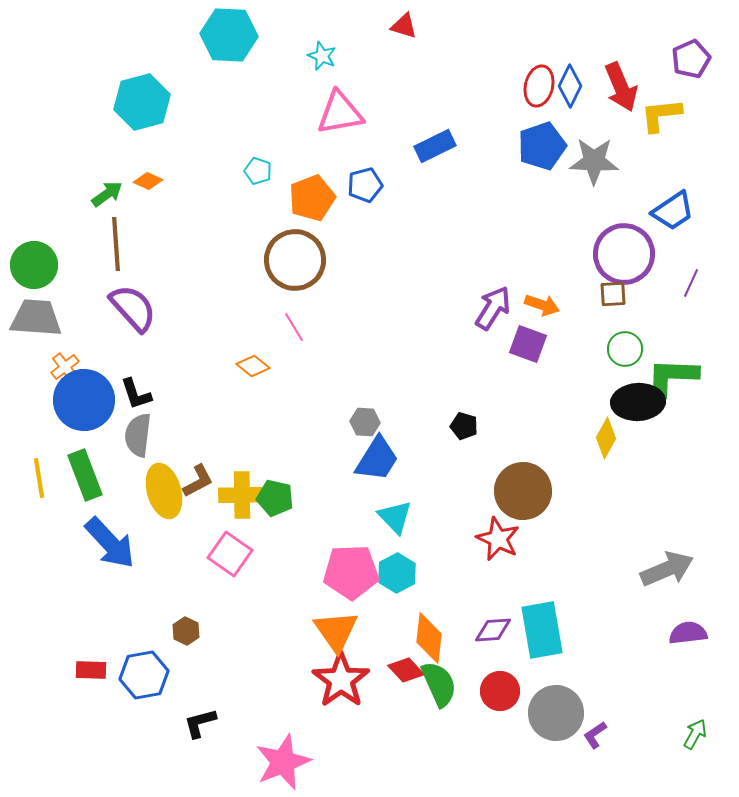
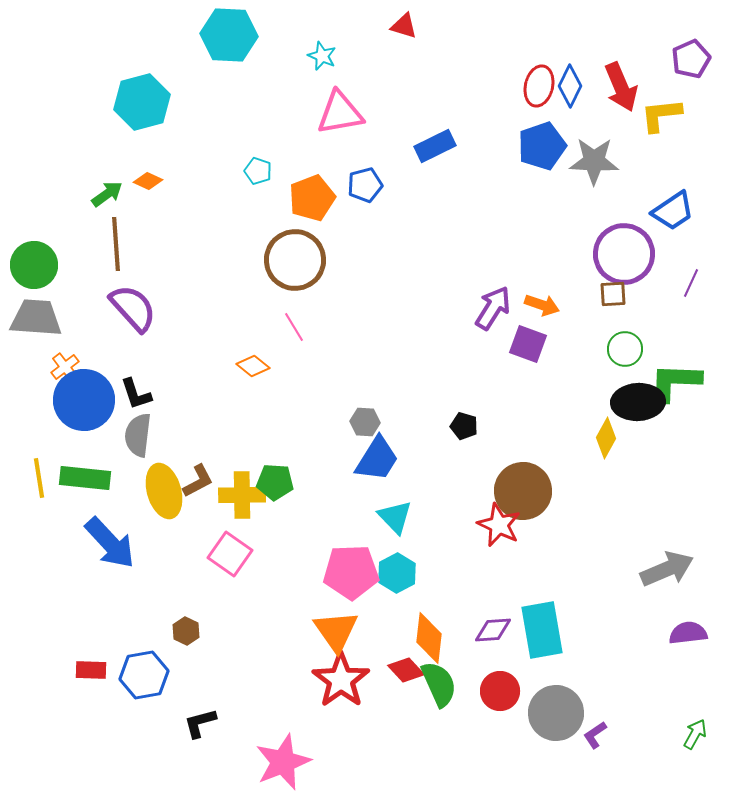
green L-shape at (672, 377): moved 3 px right, 5 px down
green rectangle at (85, 475): moved 3 px down; rotated 63 degrees counterclockwise
green pentagon at (275, 498): moved 16 px up; rotated 9 degrees counterclockwise
red star at (498, 539): moved 1 px right, 14 px up
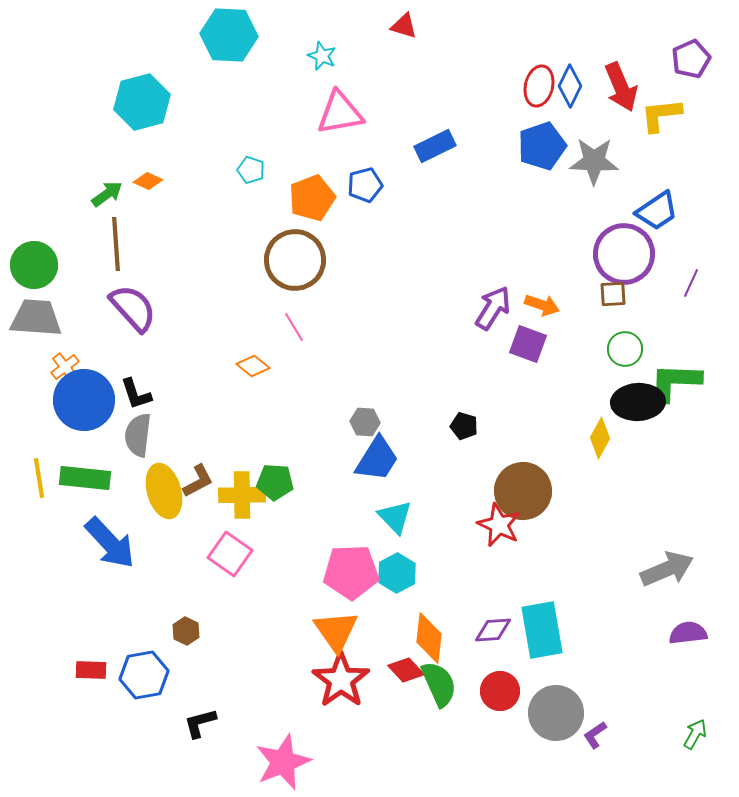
cyan pentagon at (258, 171): moved 7 px left, 1 px up
blue trapezoid at (673, 211): moved 16 px left
yellow diamond at (606, 438): moved 6 px left
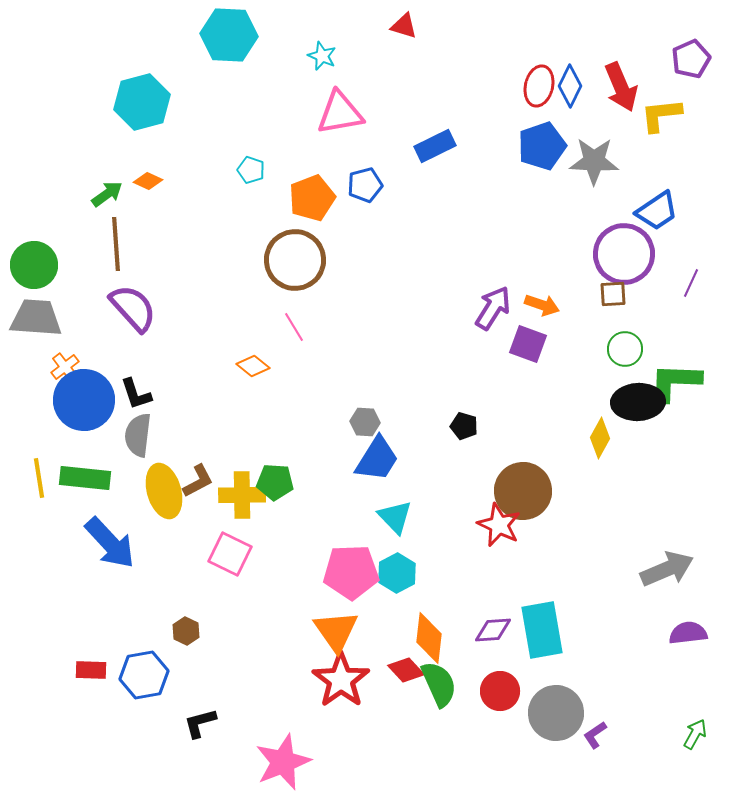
pink square at (230, 554): rotated 9 degrees counterclockwise
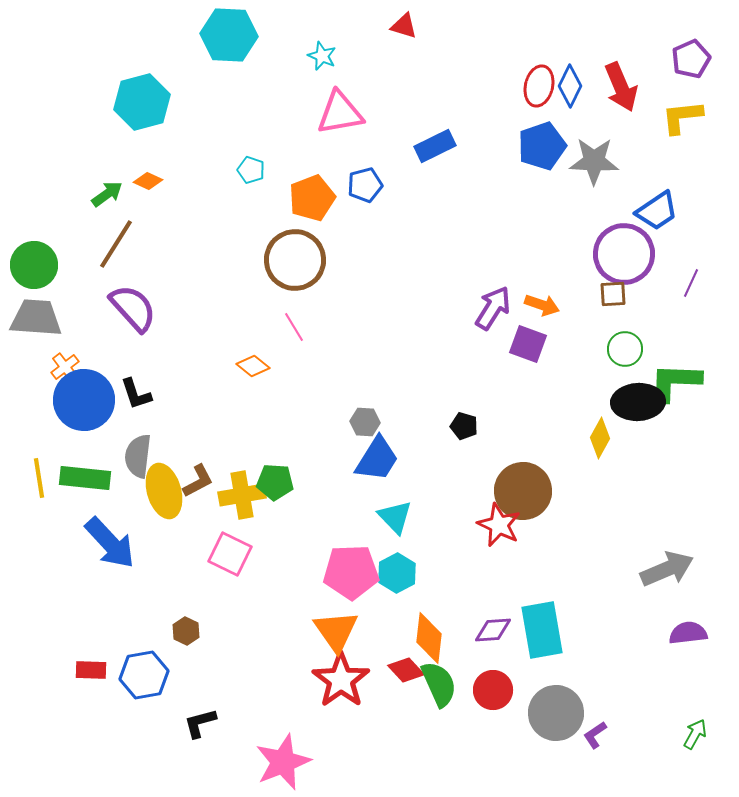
yellow L-shape at (661, 115): moved 21 px right, 2 px down
brown line at (116, 244): rotated 36 degrees clockwise
gray semicircle at (138, 435): moved 21 px down
yellow cross at (242, 495): rotated 9 degrees counterclockwise
red circle at (500, 691): moved 7 px left, 1 px up
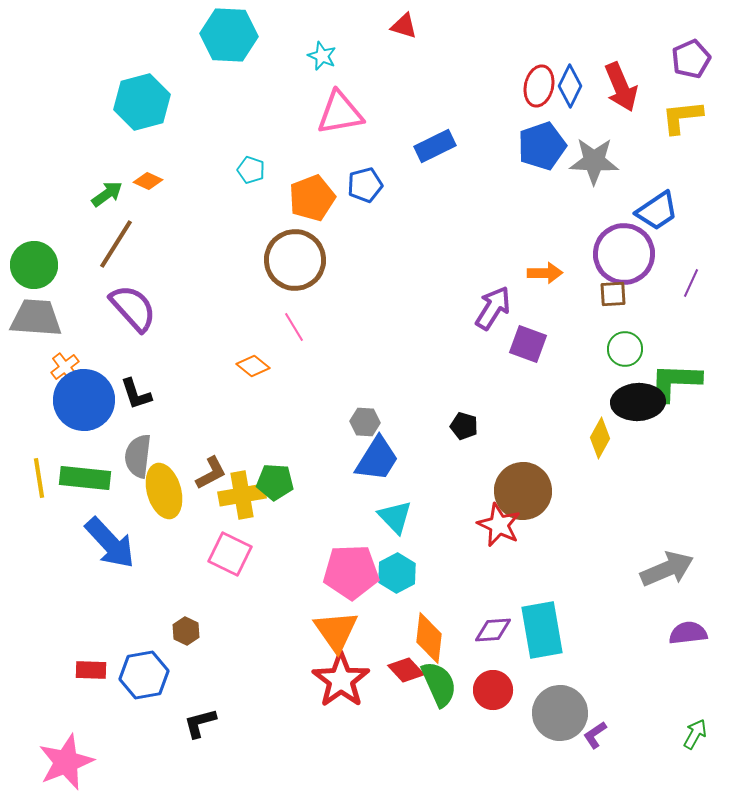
orange arrow at (542, 305): moved 3 px right, 32 px up; rotated 20 degrees counterclockwise
brown L-shape at (198, 481): moved 13 px right, 8 px up
gray circle at (556, 713): moved 4 px right
pink star at (283, 762): moved 217 px left
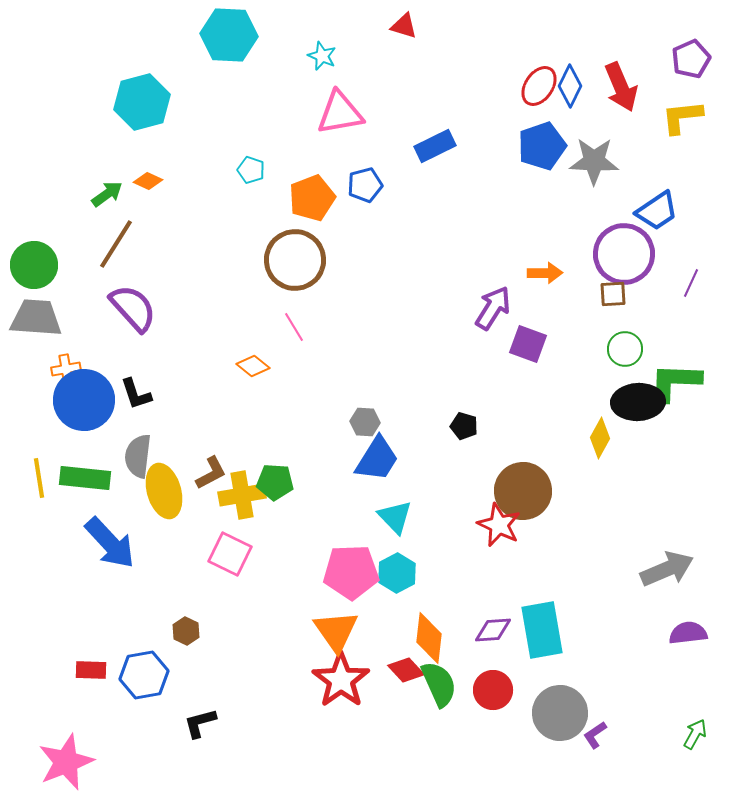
red ellipse at (539, 86): rotated 21 degrees clockwise
orange cross at (65, 367): moved 1 px right, 2 px down; rotated 28 degrees clockwise
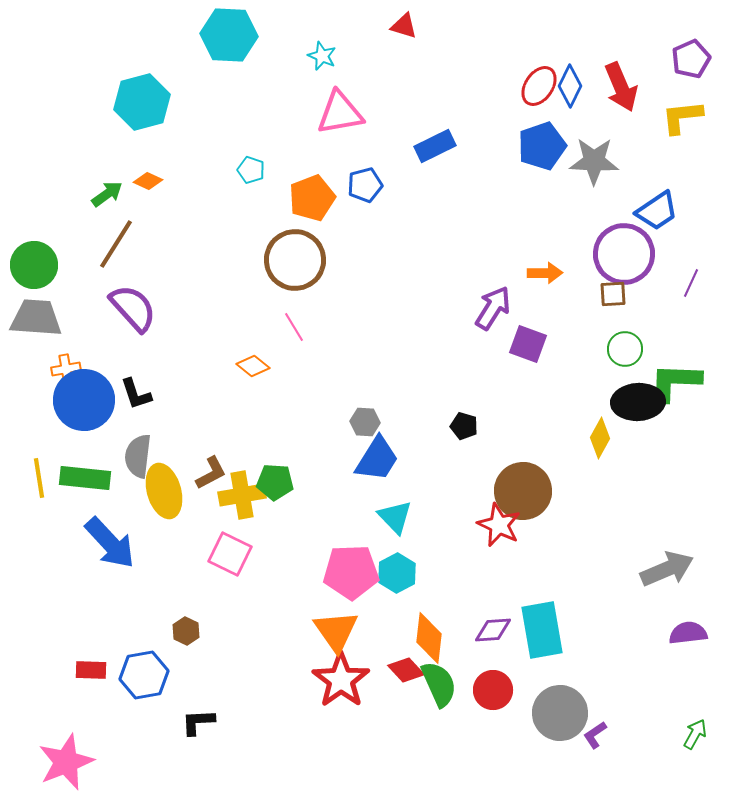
black L-shape at (200, 723): moved 2 px left, 1 px up; rotated 12 degrees clockwise
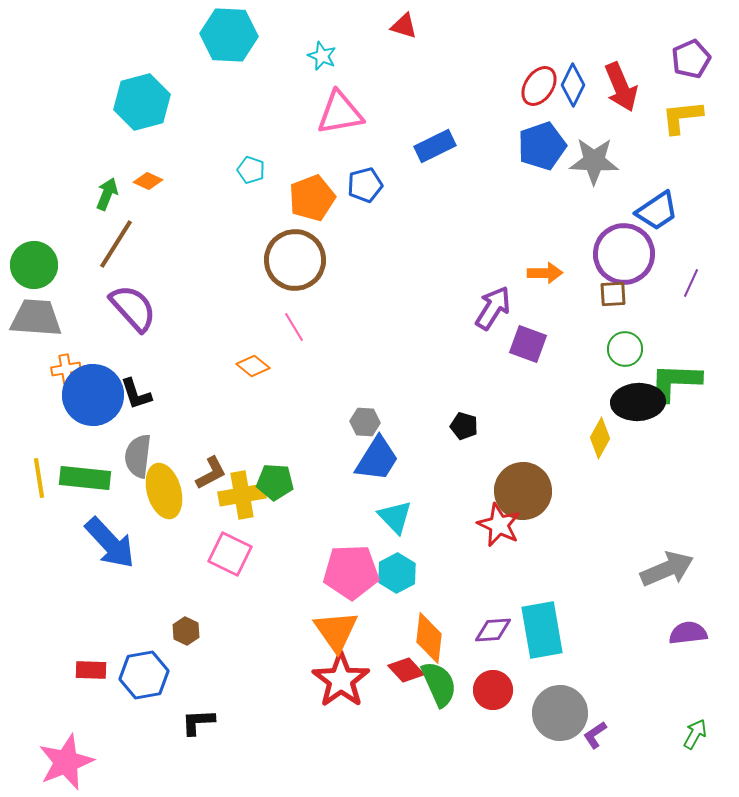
blue diamond at (570, 86): moved 3 px right, 1 px up
green arrow at (107, 194): rotated 32 degrees counterclockwise
blue circle at (84, 400): moved 9 px right, 5 px up
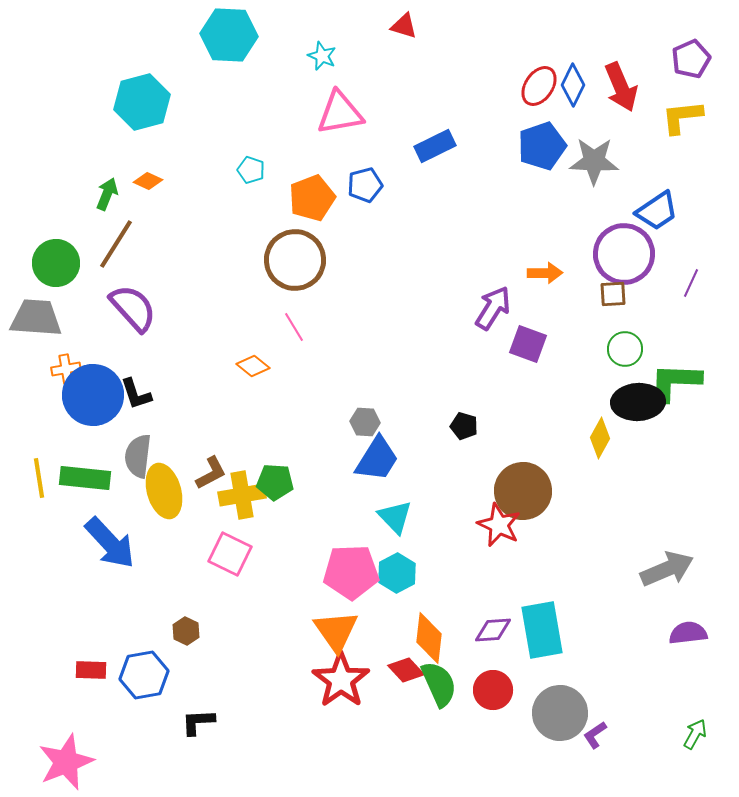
green circle at (34, 265): moved 22 px right, 2 px up
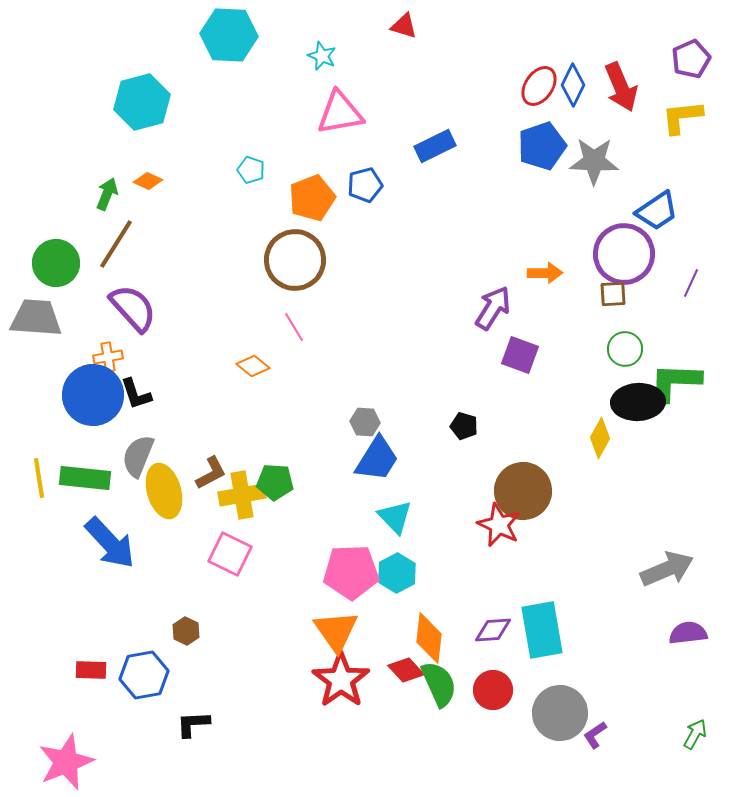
purple square at (528, 344): moved 8 px left, 11 px down
orange cross at (66, 369): moved 42 px right, 12 px up
gray semicircle at (138, 456): rotated 15 degrees clockwise
black L-shape at (198, 722): moved 5 px left, 2 px down
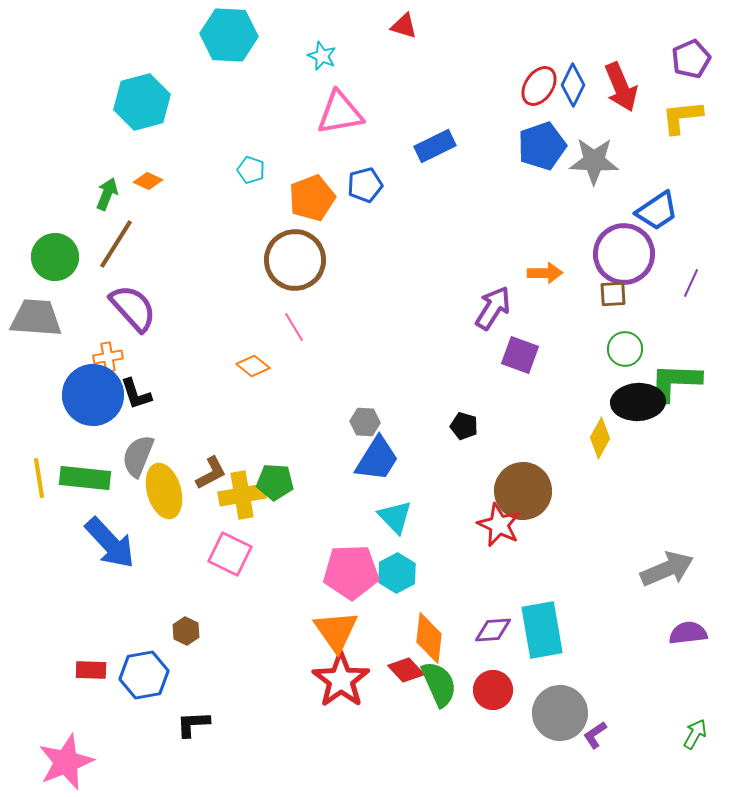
green circle at (56, 263): moved 1 px left, 6 px up
